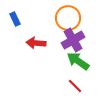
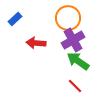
blue rectangle: rotated 72 degrees clockwise
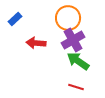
red line: moved 1 px right, 1 px down; rotated 28 degrees counterclockwise
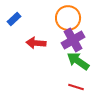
blue rectangle: moved 1 px left
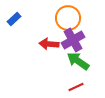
red arrow: moved 13 px right, 1 px down
red line: rotated 42 degrees counterclockwise
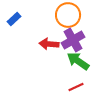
orange circle: moved 3 px up
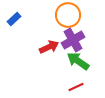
red arrow: moved 3 px down; rotated 150 degrees clockwise
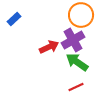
orange circle: moved 13 px right
green arrow: moved 1 px left, 1 px down
